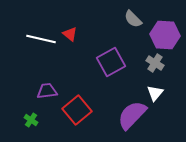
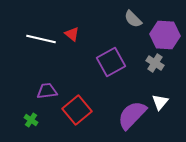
red triangle: moved 2 px right
white triangle: moved 5 px right, 9 px down
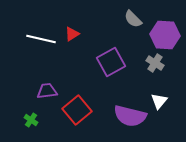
red triangle: rotated 49 degrees clockwise
white triangle: moved 1 px left, 1 px up
purple semicircle: moved 2 px left, 1 px down; rotated 120 degrees counterclockwise
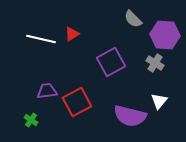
red square: moved 8 px up; rotated 12 degrees clockwise
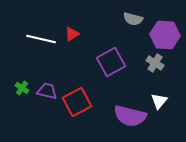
gray semicircle: rotated 30 degrees counterclockwise
purple trapezoid: rotated 20 degrees clockwise
green cross: moved 9 px left, 32 px up
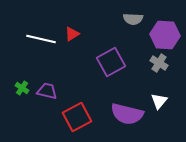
gray semicircle: rotated 12 degrees counterclockwise
gray cross: moved 4 px right
red square: moved 15 px down
purple semicircle: moved 3 px left, 2 px up
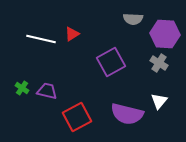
purple hexagon: moved 1 px up
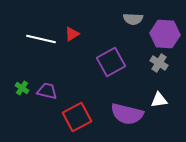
white triangle: moved 1 px up; rotated 42 degrees clockwise
